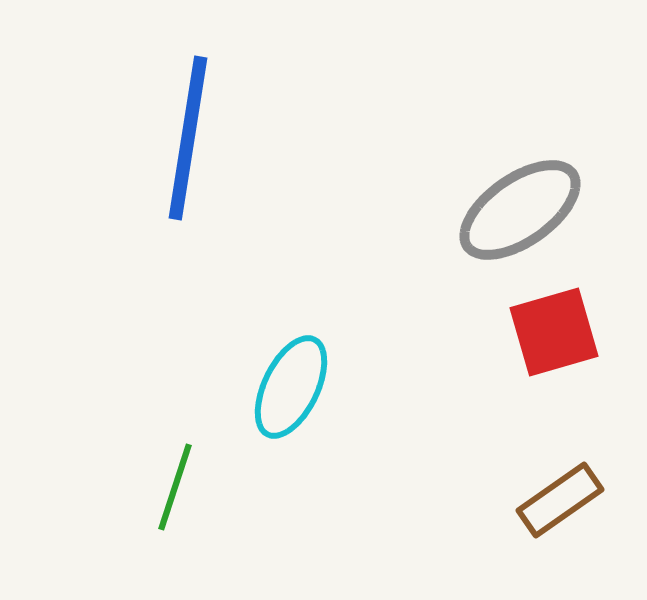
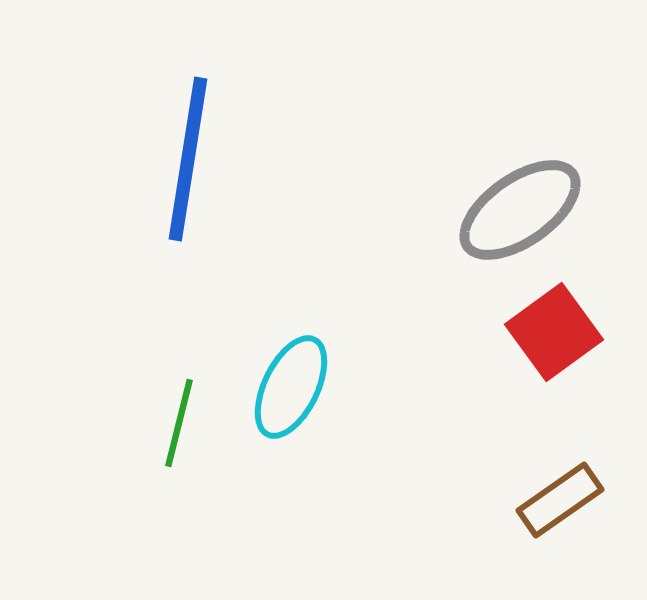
blue line: moved 21 px down
red square: rotated 20 degrees counterclockwise
green line: moved 4 px right, 64 px up; rotated 4 degrees counterclockwise
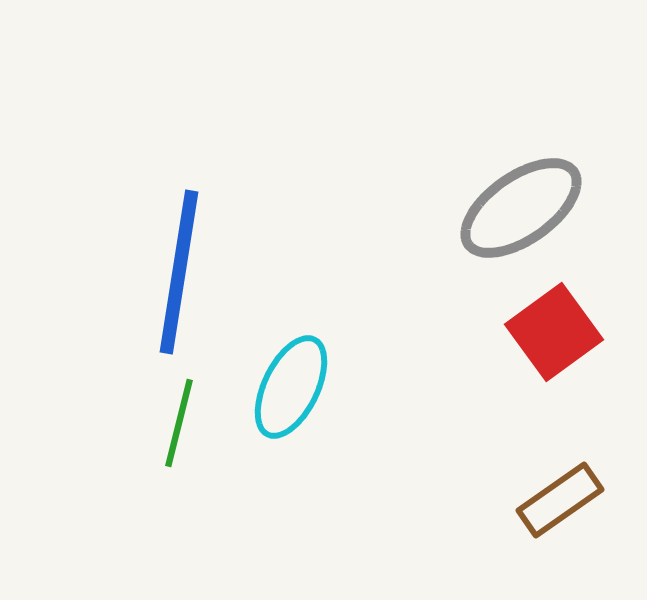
blue line: moved 9 px left, 113 px down
gray ellipse: moved 1 px right, 2 px up
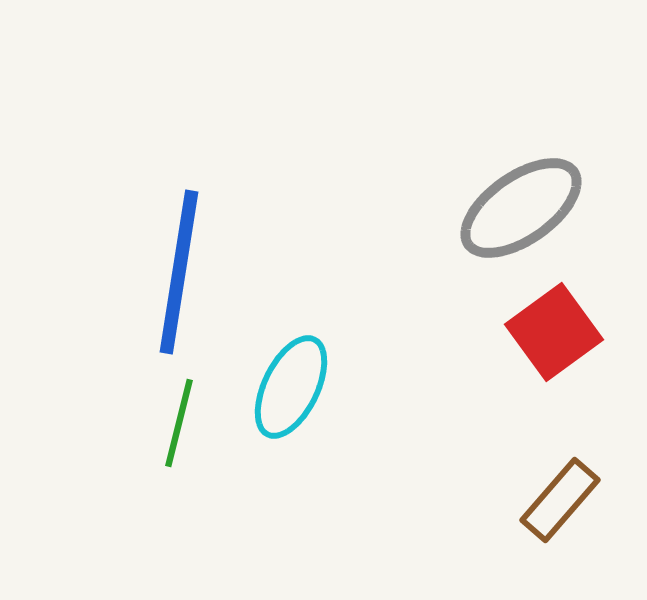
brown rectangle: rotated 14 degrees counterclockwise
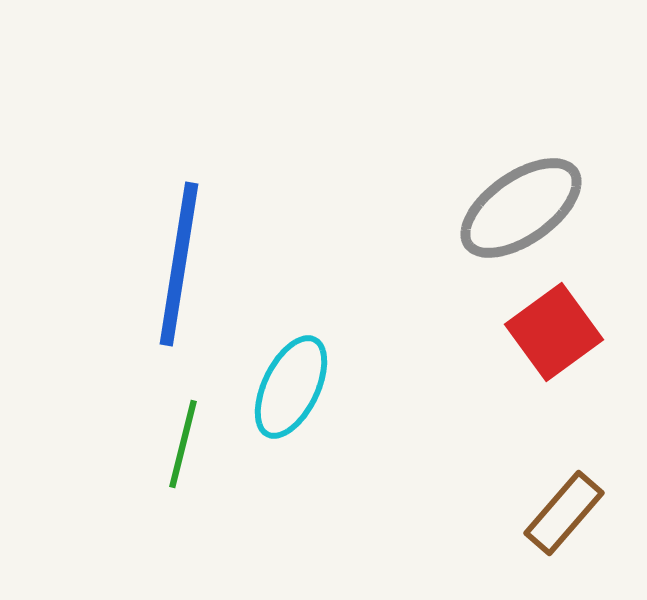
blue line: moved 8 px up
green line: moved 4 px right, 21 px down
brown rectangle: moved 4 px right, 13 px down
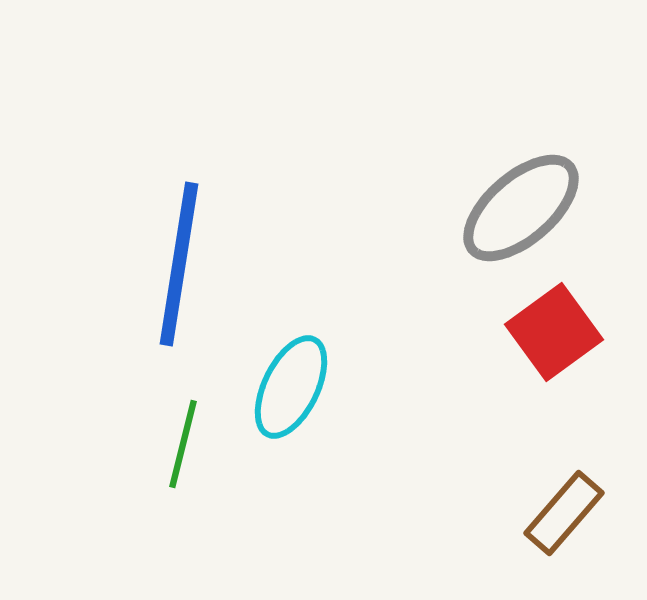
gray ellipse: rotated 6 degrees counterclockwise
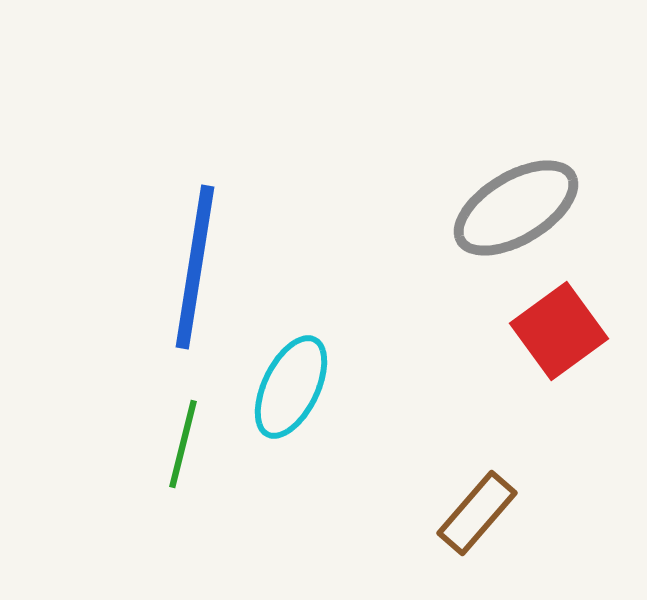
gray ellipse: moved 5 px left; rotated 10 degrees clockwise
blue line: moved 16 px right, 3 px down
red square: moved 5 px right, 1 px up
brown rectangle: moved 87 px left
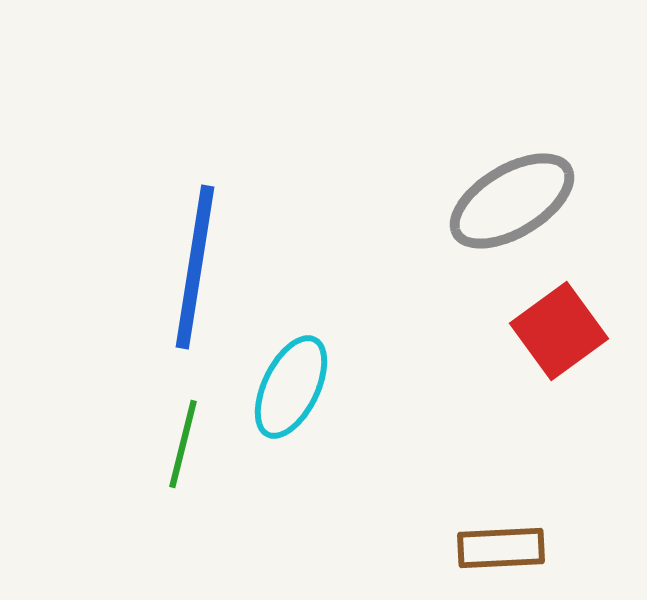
gray ellipse: moved 4 px left, 7 px up
brown rectangle: moved 24 px right, 35 px down; rotated 46 degrees clockwise
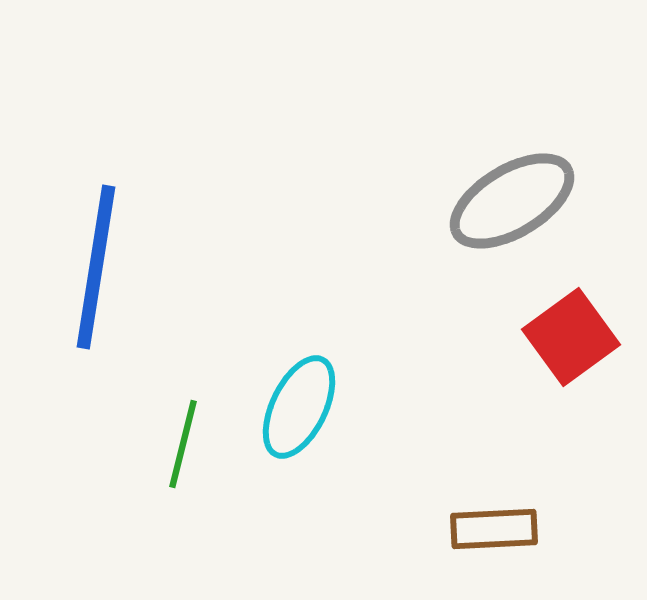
blue line: moved 99 px left
red square: moved 12 px right, 6 px down
cyan ellipse: moved 8 px right, 20 px down
brown rectangle: moved 7 px left, 19 px up
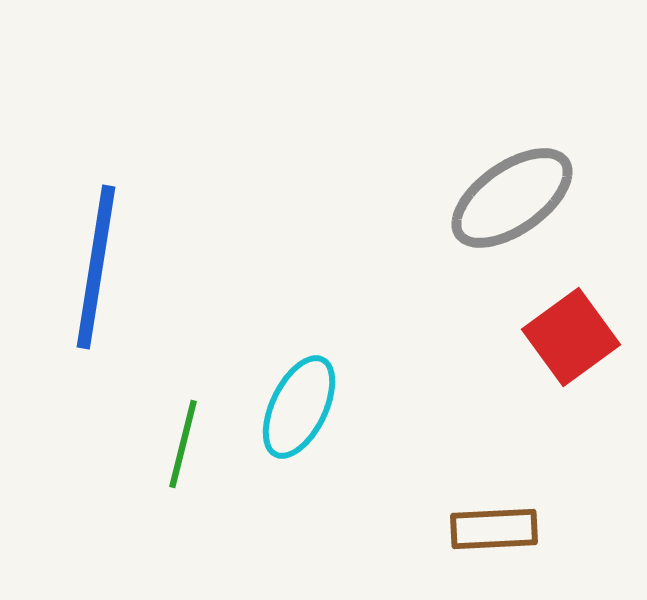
gray ellipse: moved 3 px up; rotated 4 degrees counterclockwise
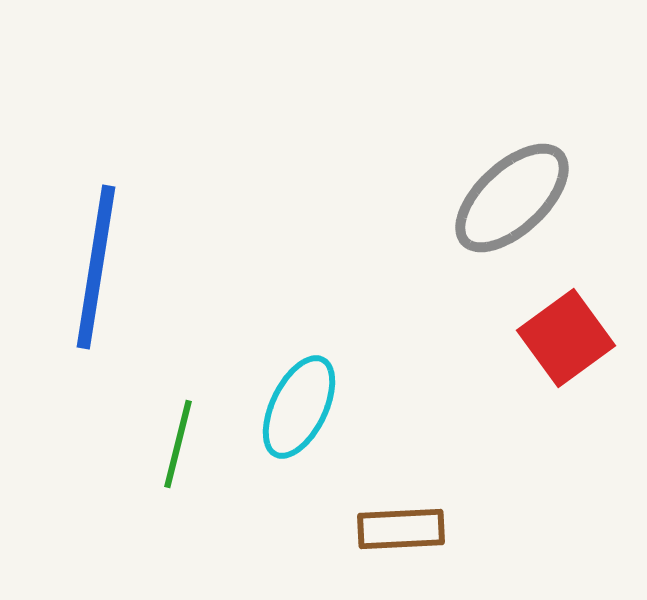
gray ellipse: rotated 8 degrees counterclockwise
red square: moved 5 px left, 1 px down
green line: moved 5 px left
brown rectangle: moved 93 px left
